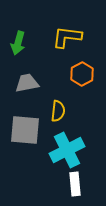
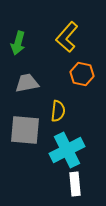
yellow L-shape: rotated 56 degrees counterclockwise
orange hexagon: rotated 20 degrees counterclockwise
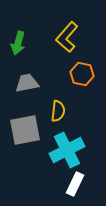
gray square: rotated 16 degrees counterclockwise
white rectangle: rotated 30 degrees clockwise
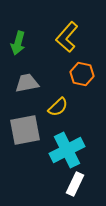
yellow semicircle: moved 4 px up; rotated 40 degrees clockwise
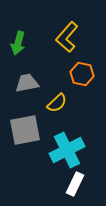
yellow semicircle: moved 1 px left, 4 px up
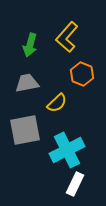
green arrow: moved 12 px right, 2 px down
orange hexagon: rotated 10 degrees clockwise
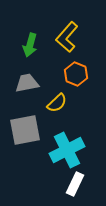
orange hexagon: moved 6 px left
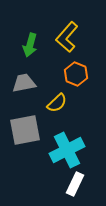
gray trapezoid: moved 3 px left
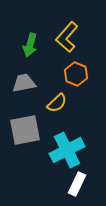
white rectangle: moved 2 px right
